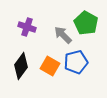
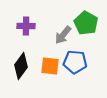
purple cross: moved 1 px left, 1 px up; rotated 18 degrees counterclockwise
gray arrow: rotated 96 degrees counterclockwise
blue pentagon: moved 1 px left; rotated 20 degrees clockwise
orange square: rotated 24 degrees counterclockwise
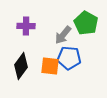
blue pentagon: moved 6 px left, 4 px up
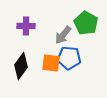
orange square: moved 1 px right, 3 px up
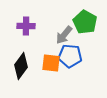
green pentagon: moved 1 px left, 1 px up
gray arrow: moved 1 px right
blue pentagon: moved 1 px right, 2 px up
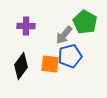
blue pentagon: rotated 20 degrees counterclockwise
orange square: moved 1 px left, 1 px down
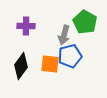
gray arrow: rotated 24 degrees counterclockwise
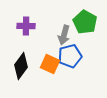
orange square: rotated 18 degrees clockwise
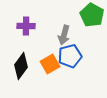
green pentagon: moved 7 px right, 7 px up
orange square: rotated 36 degrees clockwise
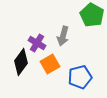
purple cross: moved 11 px right, 17 px down; rotated 30 degrees clockwise
gray arrow: moved 1 px left, 1 px down
blue pentagon: moved 10 px right, 21 px down
black diamond: moved 4 px up
